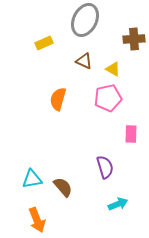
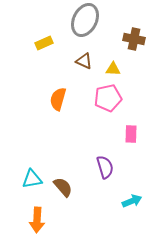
brown cross: rotated 15 degrees clockwise
yellow triangle: rotated 28 degrees counterclockwise
cyan arrow: moved 14 px right, 3 px up
orange arrow: rotated 25 degrees clockwise
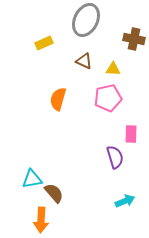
gray ellipse: moved 1 px right
purple semicircle: moved 10 px right, 10 px up
brown semicircle: moved 9 px left, 6 px down
cyan arrow: moved 7 px left
orange arrow: moved 4 px right
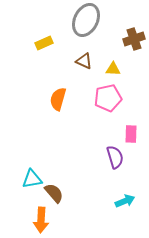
brown cross: rotated 30 degrees counterclockwise
